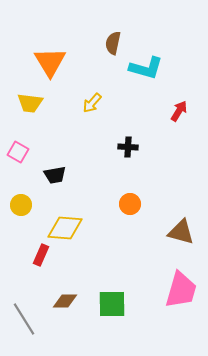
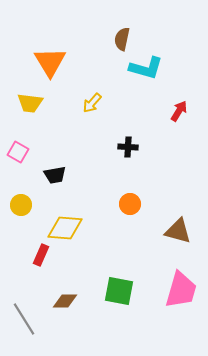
brown semicircle: moved 9 px right, 4 px up
brown triangle: moved 3 px left, 1 px up
green square: moved 7 px right, 13 px up; rotated 12 degrees clockwise
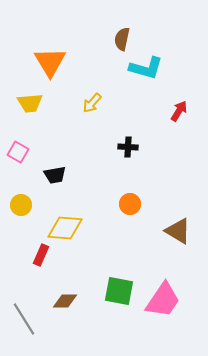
yellow trapezoid: rotated 12 degrees counterclockwise
brown triangle: rotated 16 degrees clockwise
pink trapezoid: moved 18 px left, 10 px down; rotated 18 degrees clockwise
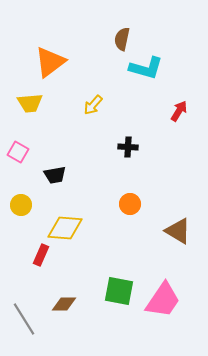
orange triangle: rotated 24 degrees clockwise
yellow arrow: moved 1 px right, 2 px down
brown diamond: moved 1 px left, 3 px down
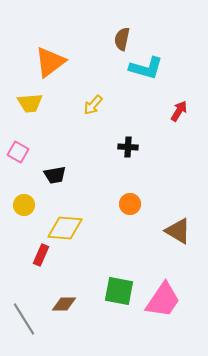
yellow circle: moved 3 px right
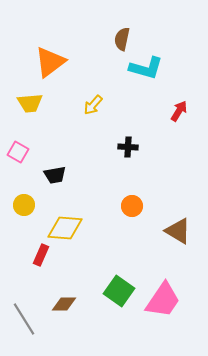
orange circle: moved 2 px right, 2 px down
green square: rotated 24 degrees clockwise
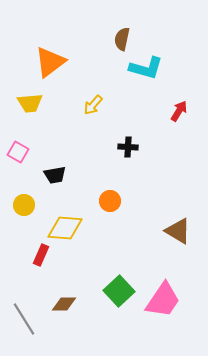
orange circle: moved 22 px left, 5 px up
green square: rotated 12 degrees clockwise
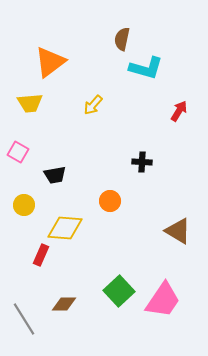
black cross: moved 14 px right, 15 px down
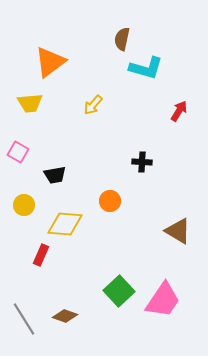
yellow diamond: moved 4 px up
brown diamond: moved 1 px right, 12 px down; rotated 20 degrees clockwise
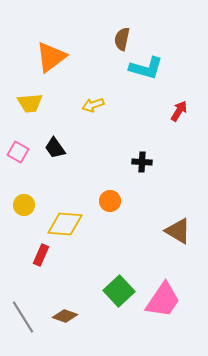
orange triangle: moved 1 px right, 5 px up
yellow arrow: rotated 30 degrees clockwise
black trapezoid: moved 27 px up; rotated 65 degrees clockwise
gray line: moved 1 px left, 2 px up
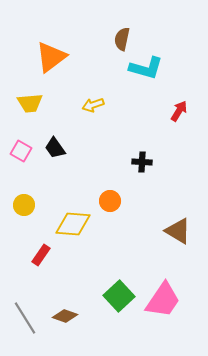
pink square: moved 3 px right, 1 px up
yellow diamond: moved 8 px right
red rectangle: rotated 10 degrees clockwise
green square: moved 5 px down
gray line: moved 2 px right, 1 px down
